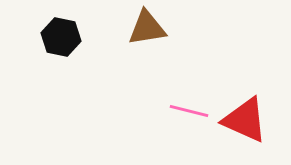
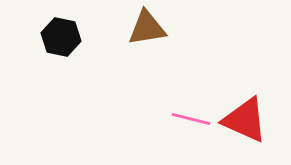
pink line: moved 2 px right, 8 px down
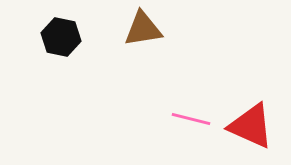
brown triangle: moved 4 px left, 1 px down
red triangle: moved 6 px right, 6 px down
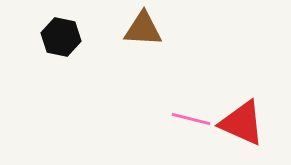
brown triangle: rotated 12 degrees clockwise
red triangle: moved 9 px left, 3 px up
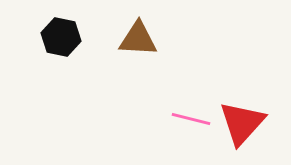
brown triangle: moved 5 px left, 10 px down
red triangle: rotated 48 degrees clockwise
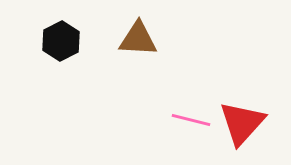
black hexagon: moved 4 px down; rotated 21 degrees clockwise
pink line: moved 1 px down
